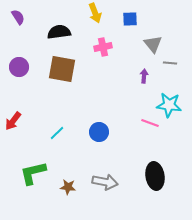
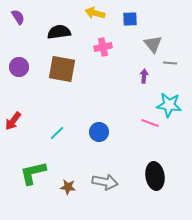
yellow arrow: rotated 126 degrees clockwise
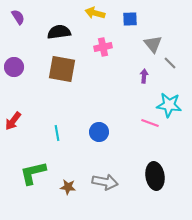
gray line: rotated 40 degrees clockwise
purple circle: moved 5 px left
cyan line: rotated 56 degrees counterclockwise
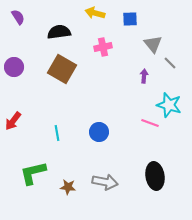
brown square: rotated 20 degrees clockwise
cyan star: rotated 10 degrees clockwise
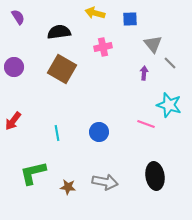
purple arrow: moved 3 px up
pink line: moved 4 px left, 1 px down
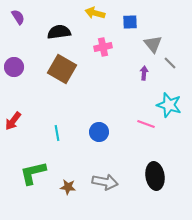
blue square: moved 3 px down
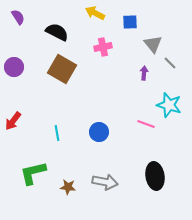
yellow arrow: rotated 12 degrees clockwise
black semicircle: moved 2 px left; rotated 35 degrees clockwise
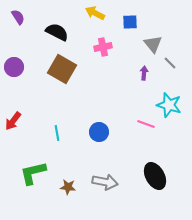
black ellipse: rotated 20 degrees counterclockwise
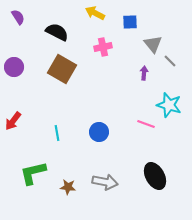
gray line: moved 2 px up
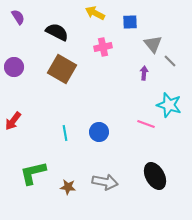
cyan line: moved 8 px right
